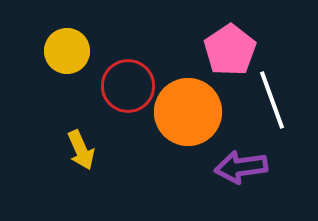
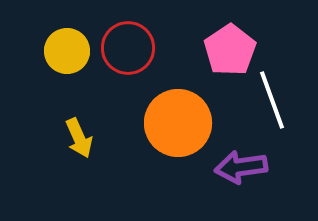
red circle: moved 38 px up
orange circle: moved 10 px left, 11 px down
yellow arrow: moved 2 px left, 12 px up
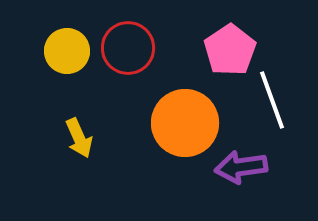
orange circle: moved 7 px right
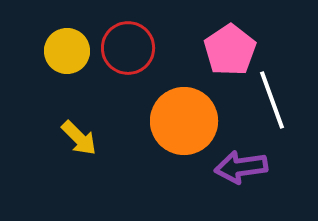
orange circle: moved 1 px left, 2 px up
yellow arrow: rotated 21 degrees counterclockwise
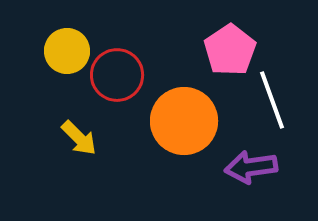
red circle: moved 11 px left, 27 px down
purple arrow: moved 10 px right
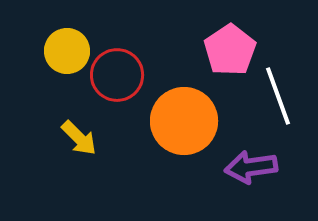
white line: moved 6 px right, 4 px up
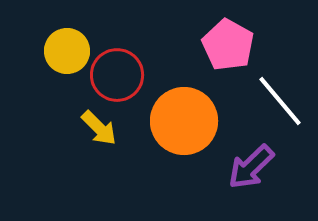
pink pentagon: moved 2 px left, 5 px up; rotated 9 degrees counterclockwise
white line: moved 2 px right, 5 px down; rotated 20 degrees counterclockwise
yellow arrow: moved 20 px right, 10 px up
purple arrow: rotated 36 degrees counterclockwise
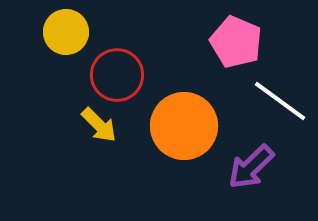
pink pentagon: moved 8 px right, 3 px up; rotated 6 degrees counterclockwise
yellow circle: moved 1 px left, 19 px up
white line: rotated 14 degrees counterclockwise
orange circle: moved 5 px down
yellow arrow: moved 3 px up
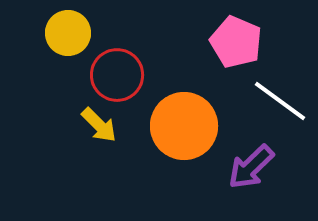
yellow circle: moved 2 px right, 1 px down
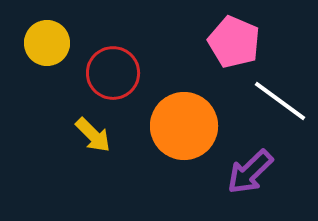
yellow circle: moved 21 px left, 10 px down
pink pentagon: moved 2 px left
red circle: moved 4 px left, 2 px up
yellow arrow: moved 6 px left, 10 px down
purple arrow: moved 1 px left, 5 px down
